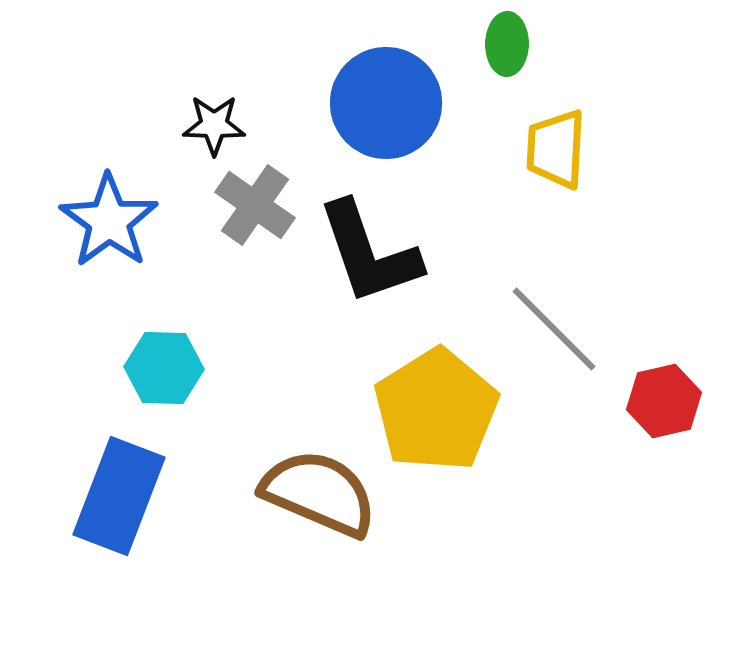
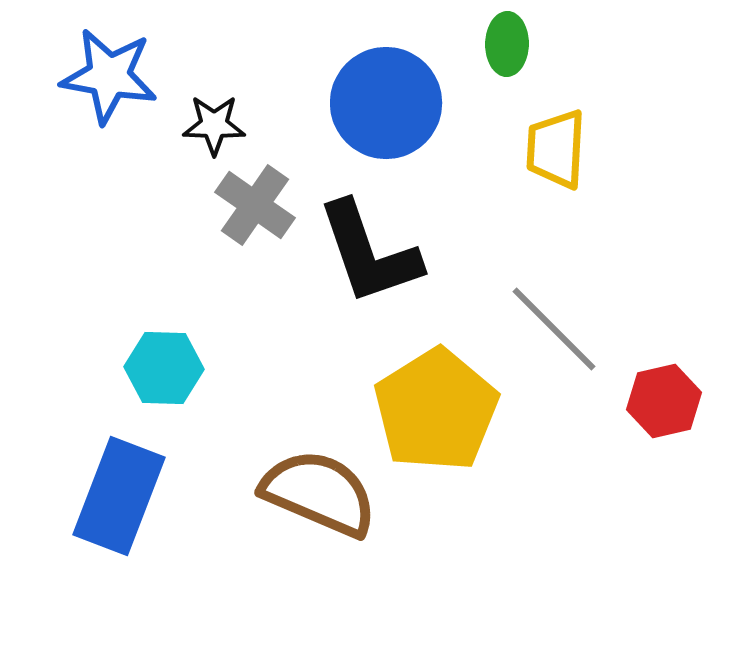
blue star: moved 145 px up; rotated 26 degrees counterclockwise
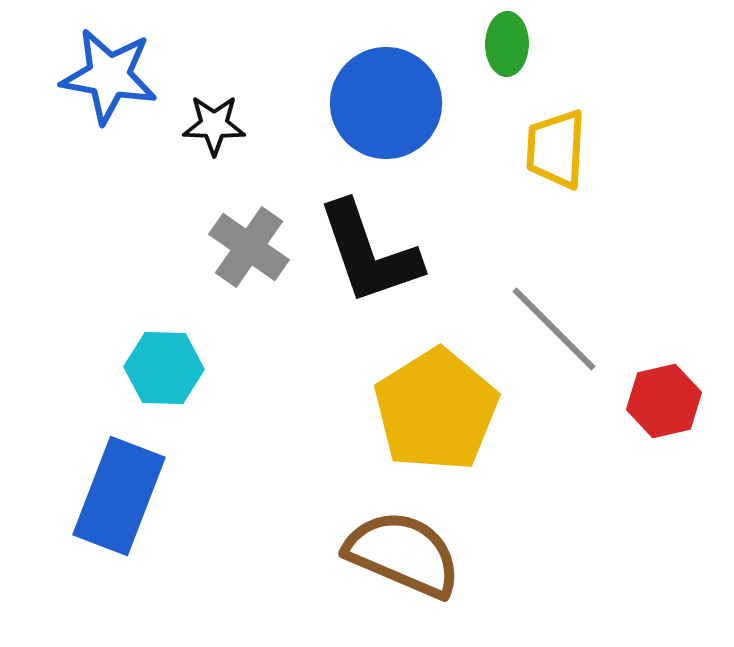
gray cross: moved 6 px left, 42 px down
brown semicircle: moved 84 px right, 61 px down
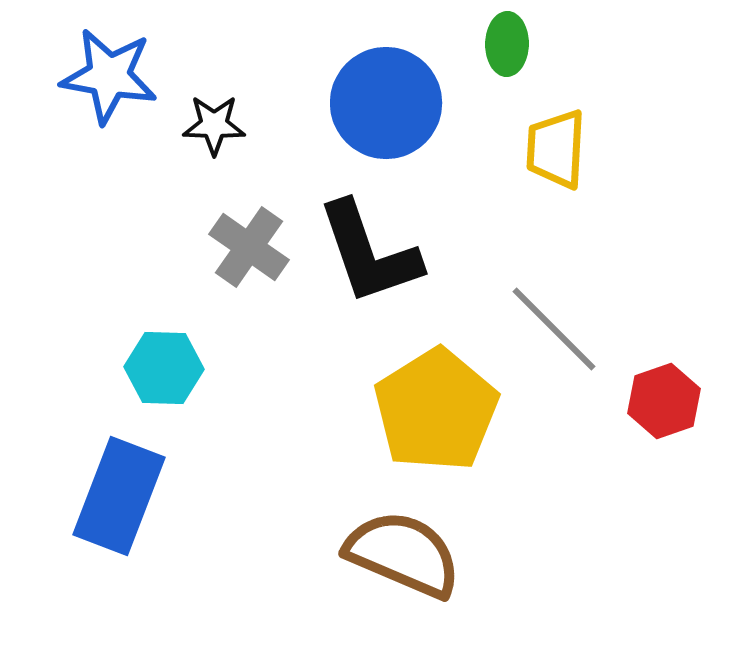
red hexagon: rotated 6 degrees counterclockwise
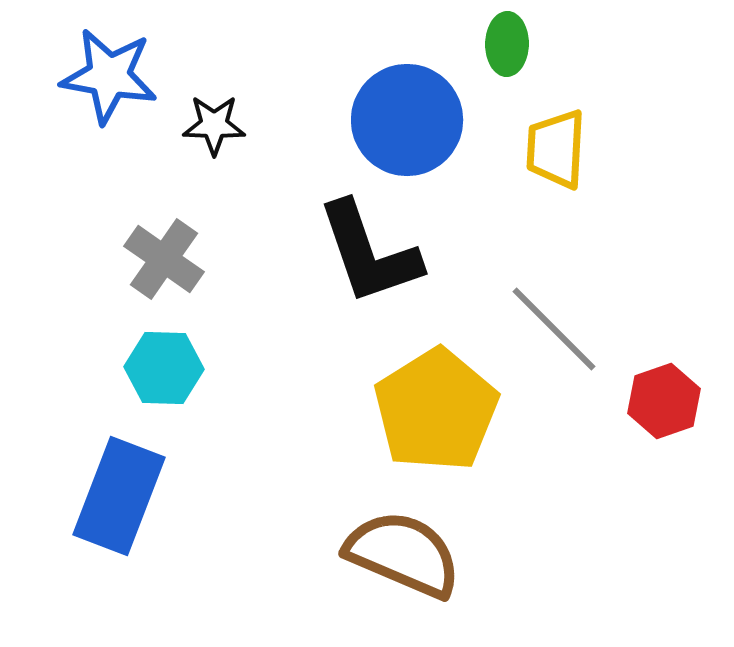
blue circle: moved 21 px right, 17 px down
gray cross: moved 85 px left, 12 px down
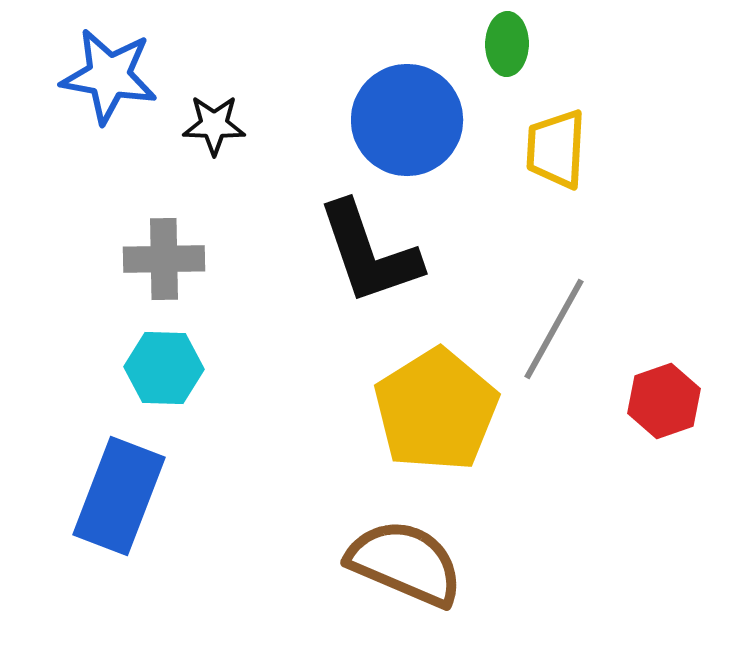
gray cross: rotated 36 degrees counterclockwise
gray line: rotated 74 degrees clockwise
brown semicircle: moved 2 px right, 9 px down
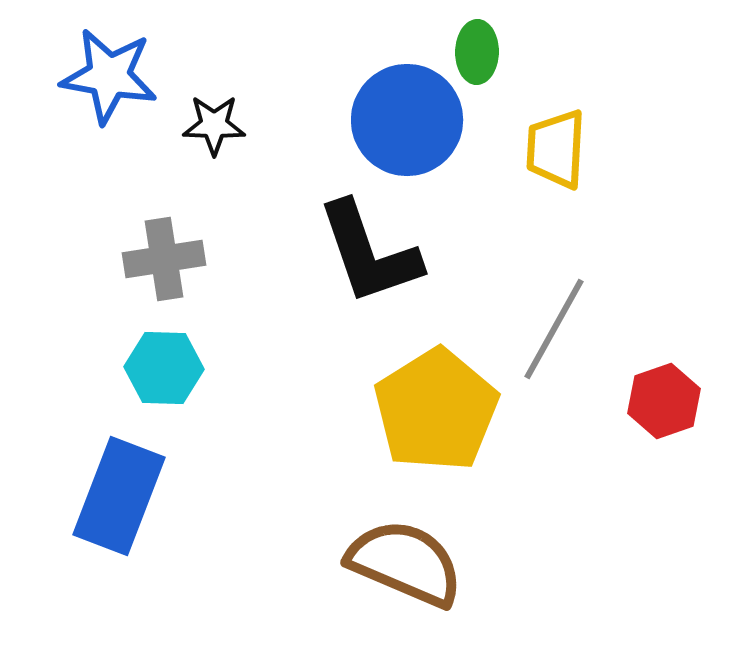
green ellipse: moved 30 px left, 8 px down
gray cross: rotated 8 degrees counterclockwise
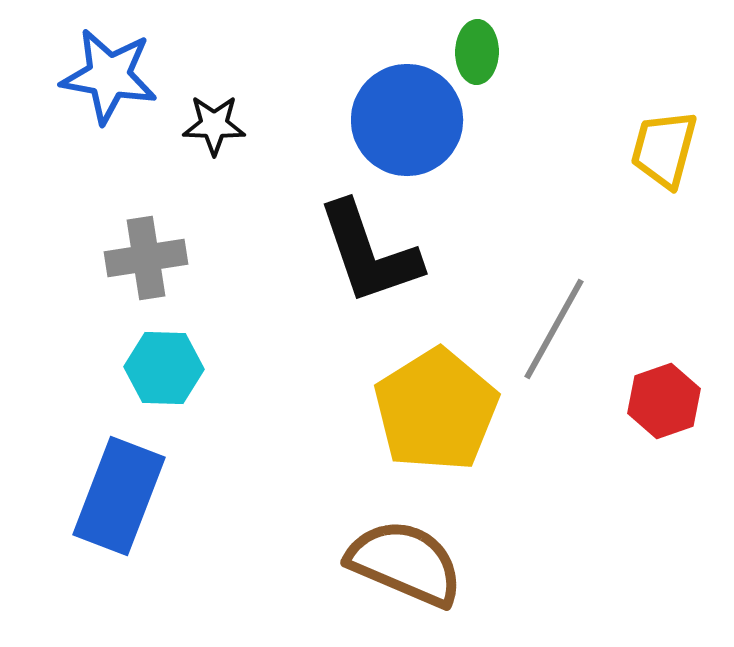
yellow trapezoid: moved 108 px right; rotated 12 degrees clockwise
gray cross: moved 18 px left, 1 px up
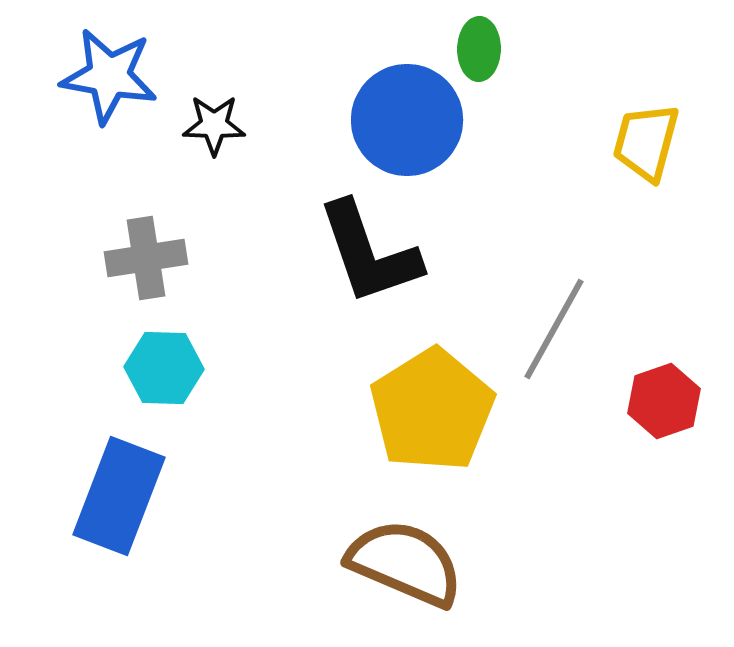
green ellipse: moved 2 px right, 3 px up
yellow trapezoid: moved 18 px left, 7 px up
yellow pentagon: moved 4 px left
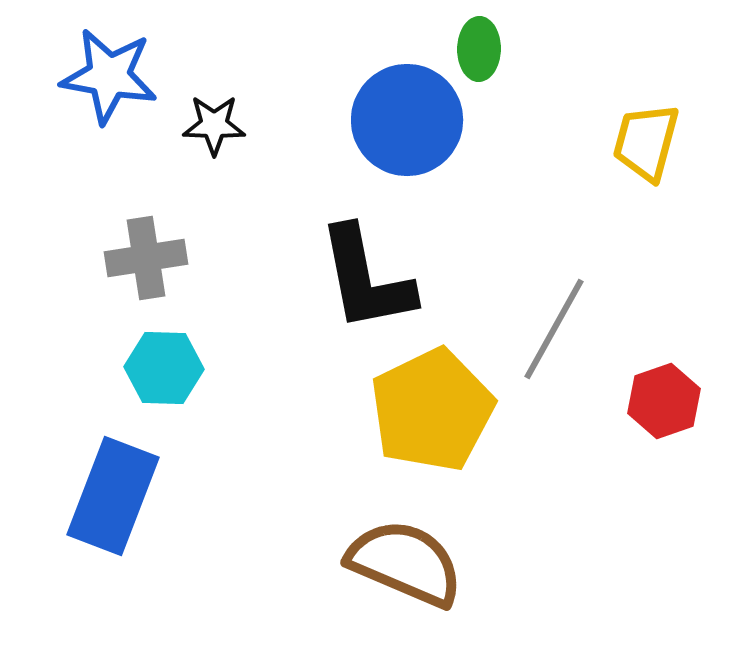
black L-shape: moved 3 px left, 26 px down; rotated 8 degrees clockwise
yellow pentagon: rotated 6 degrees clockwise
blue rectangle: moved 6 px left
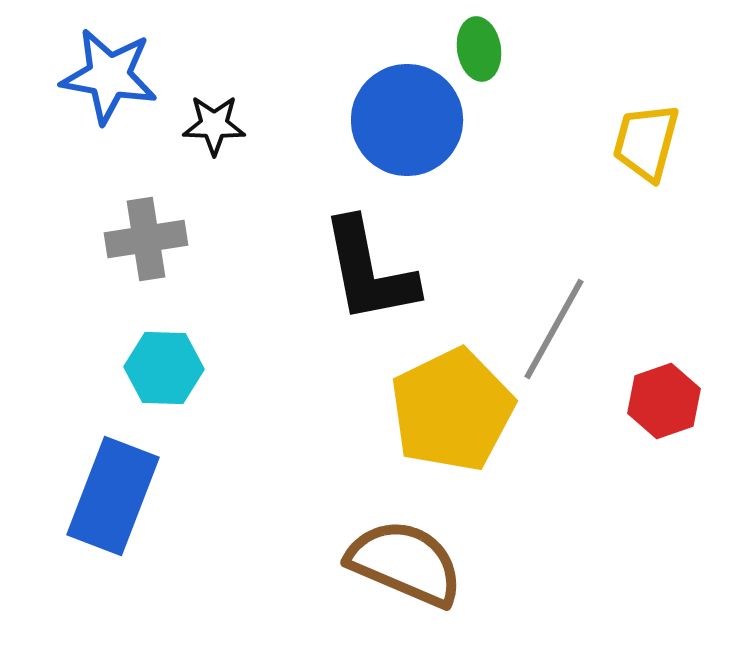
green ellipse: rotated 10 degrees counterclockwise
gray cross: moved 19 px up
black L-shape: moved 3 px right, 8 px up
yellow pentagon: moved 20 px right
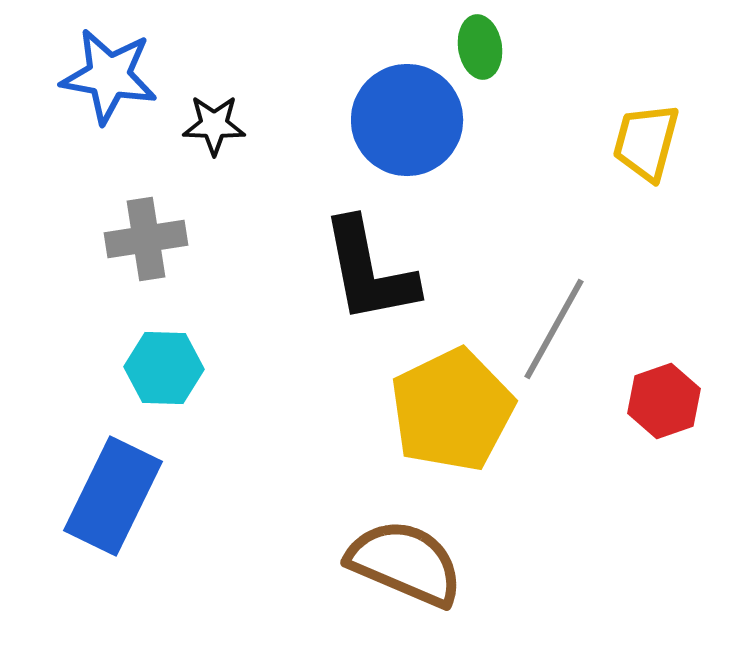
green ellipse: moved 1 px right, 2 px up
blue rectangle: rotated 5 degrees clockwise
